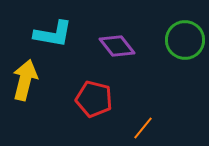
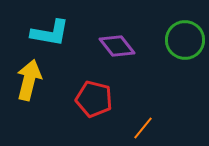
cyan L-shape: moved 3 px left, 1 px up
yellow arrow: moved 4 px right
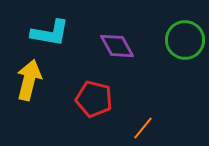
purple diamond: rotated 9 degrees clockwise
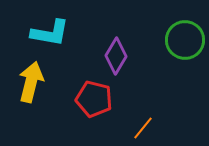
purple diamond: moved 1 px left, 10 px down; rotated 60 degrees clockwise
yellow arrow: moved 2 px right, 2 px down
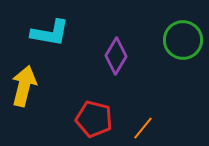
green circle: moved 2 px left
yellow arrow: moved 7 px left, 4 px down
red pentagon: moved 20 px down
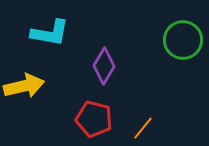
purple diamond: moved 12 px left, 10 px down
yellow arrow: rotated 63 degrees clockwise
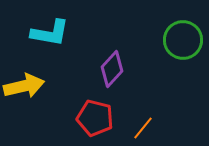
purple diamond: moved 8 px right, 3 px down; rotated 12 degrees clockwise
red pentagon: moved 1 px right, 1 px up
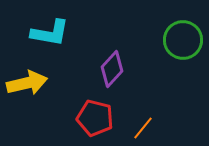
yellow arrow: moved 3 px right, 3 px up
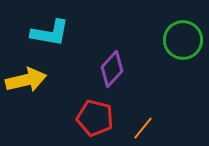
yellow arrow: moved 1 px left, 3 px up
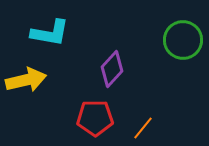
red pentagon: rotated 15 degrees counterclockwise
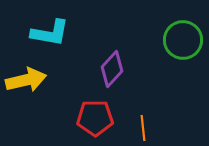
orange line: rotated 45 degrees counterclockwise
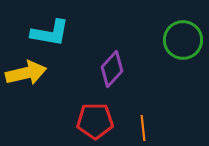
yellow arrow: moved 7 px up
red pentagon: moved 3 px down
